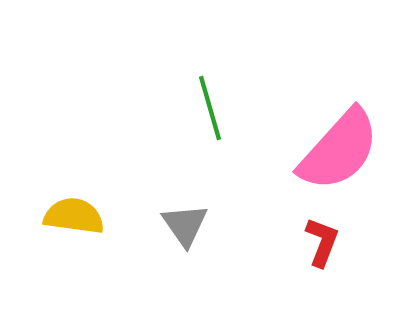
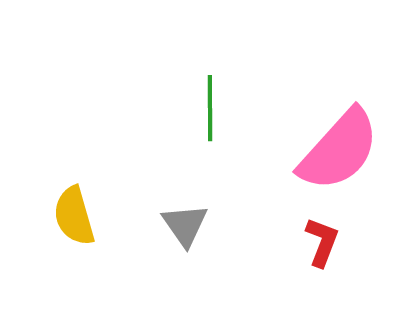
green line: rotated 16 degrees clockwise
yellow semicircle: rotated 114 degrees counterclockwise
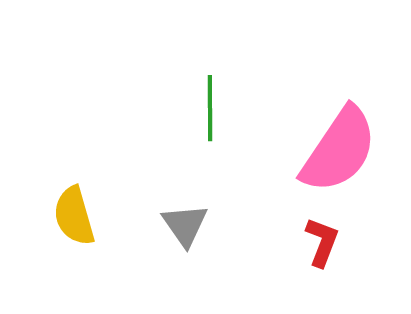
pink semicircle: rotated 8 degrees counterclockwise
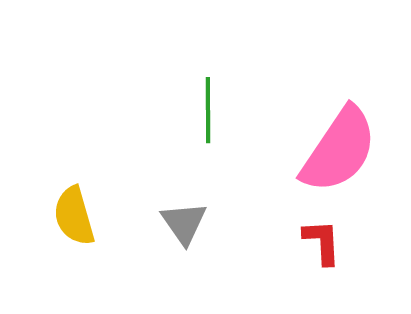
green line: moved 2 px left, 2 px down
gray triangle: moved 1 px left, 2 px up
red L-shape: rotated 24 degrees counterclockwise
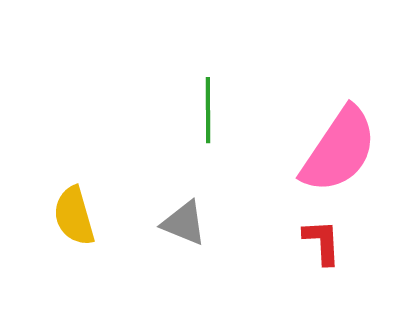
gray triangle: rotated 33 degrees counterclockwise
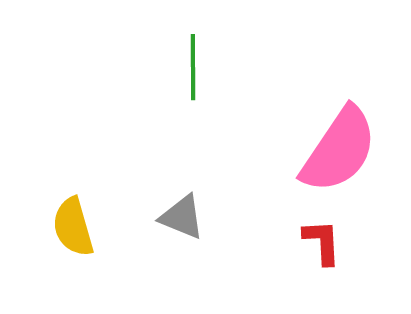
green line: moved 15 px left, 43 px up
yellow semicircle: moved 1 px left, 11 px down
gray triangle: moved 2 px left, 6 px up
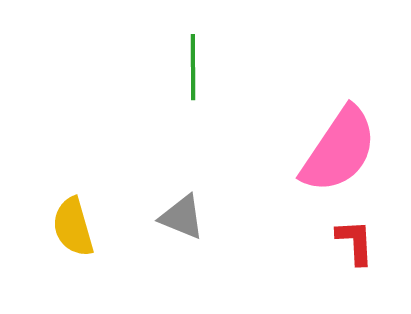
red L-shape: moved 33 px right
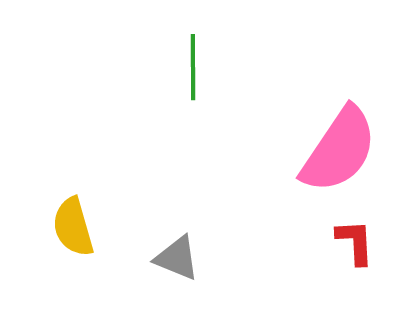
gray triangle: moved 5 px left, 41 px down
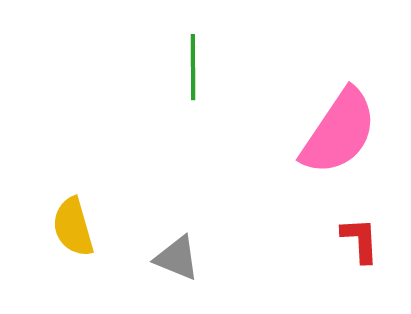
pink semicircle: moved 18 px up
red L-shape: moved 5 px right, 2 px up
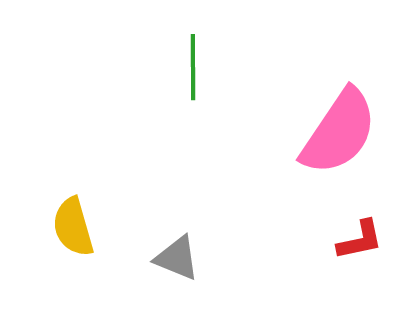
red L-shape: rotated 81 degrees clockwise
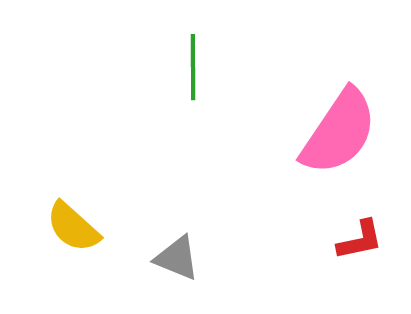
yellow semicircle: rotated 32 degrees counterclockwise
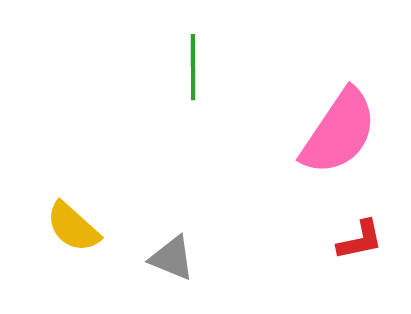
gray triangle: moved 5 px left
